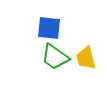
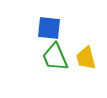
green trapezoid: rotated 32 degrees clockwise
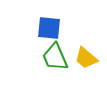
yellow trapezoid: rotated 35 degrees counterclockwise
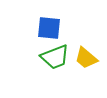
green trapezoid: rotated 88 degrees counterclockwise
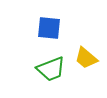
green trapezoid: moved 4 px left, 12 px down
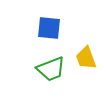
yellow trapezoid: rotated 30 degrees clockwise
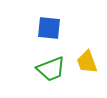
yellow trapezoid: moved 1 px right, 4 px down
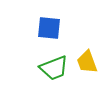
green trapezoid: moved 3 px right, 1 px up
